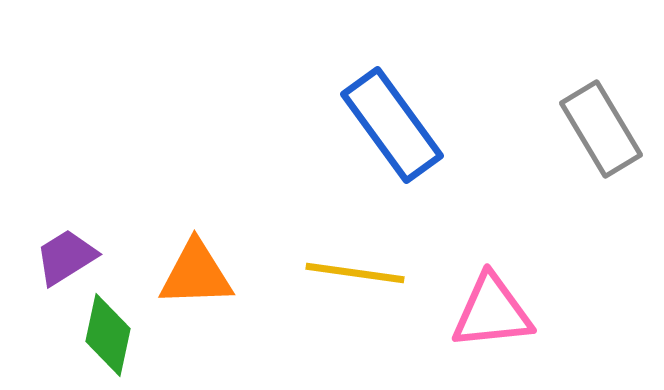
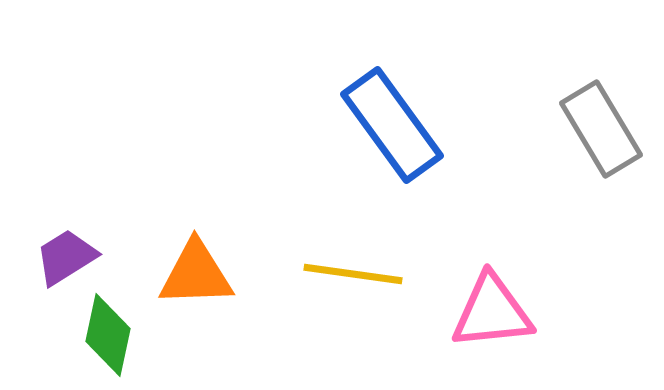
yellow line: moved 2 px left, 1 px down
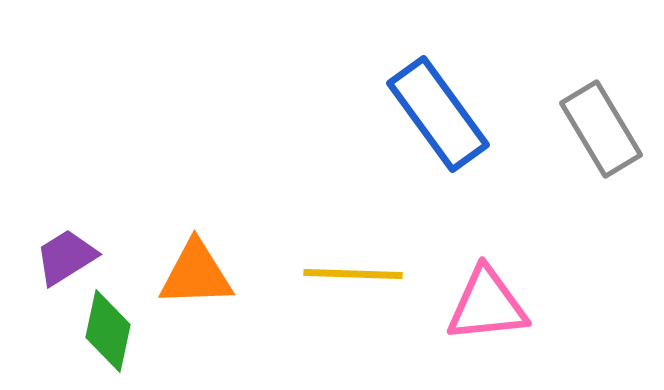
blue rectangle: moved 46 px right, 11 px up
yellow line: rotated 6 degrees counterclockwise
pink triangle: moved 5 px left, 7 px up
green diamond: moved 4 px up
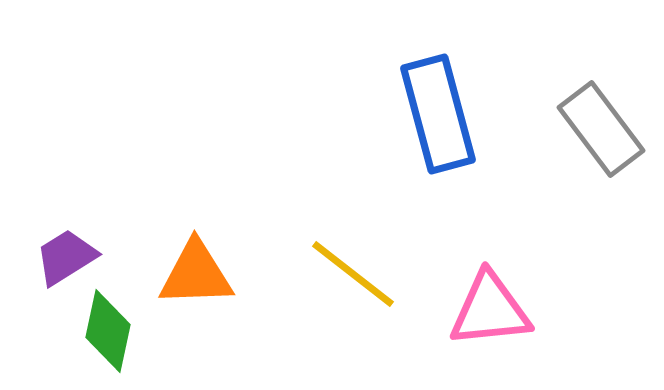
blue rectangle: rotated 21 degrees clockwise
gray rectangle: rotated 6 degrees counterclockwise
yellow line: rotated 36 degrees clockwise
pink triangle: moved 3 px right, 5 px down
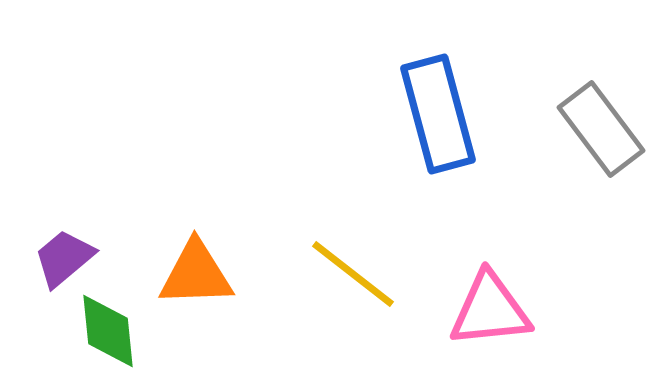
purple trapezoid: moved 2 px left, 1 px down; rotated 8 degrees counterclockwise
green diamond: rotated 18 degrees counterclockwise
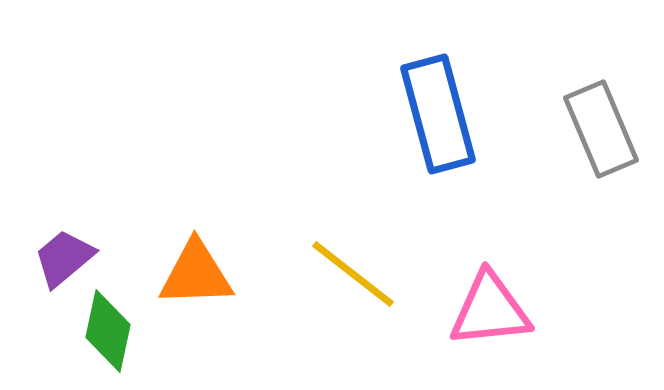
gray rectangle: rotated 14 degrees clockwise
green diamond: rotated 18 degrees clockwise
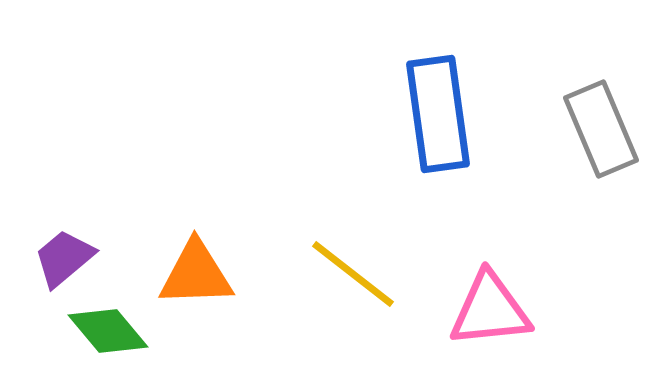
blue rectangle: rotated 7 degrees clockwise
green diamond: rotated 52 degrees counterclockwise
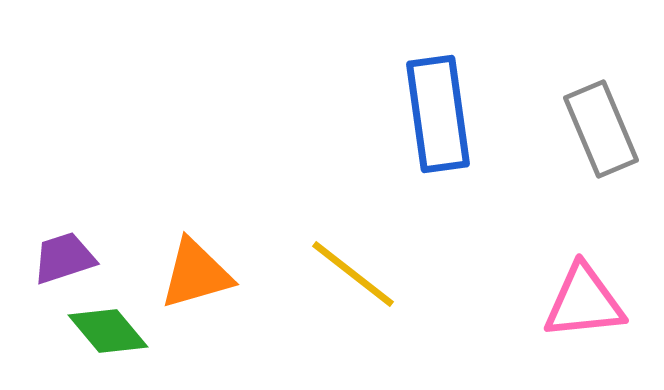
purple trapezoid: rotated 22 degrees clockwise
orange triangle: rotated 14 degrees counterclockwise
pink triangle: moved 94 px right, 8 px up
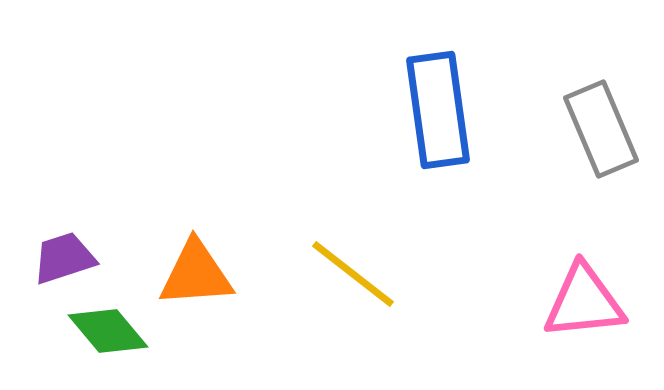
blue rectangle: moved 4 px up
orange triangle: rotated 12 degrees clockwise
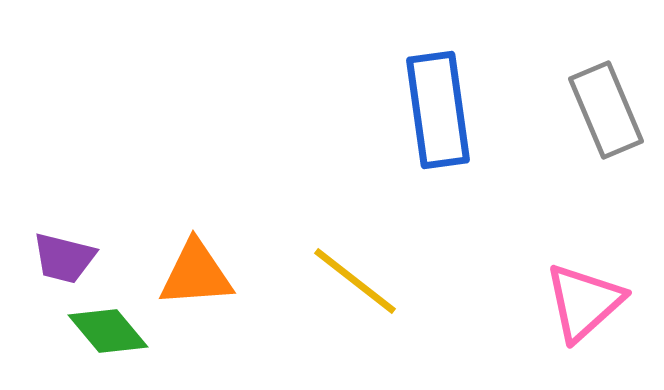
gray rectangle: moved 5 px right, 19 px up
purple trapezoid: rotated 148 degrees counterclockwise
yellow line: moved 2 px right, 7 px down
pink triangle: rotated 36 degrees counterclockwise
